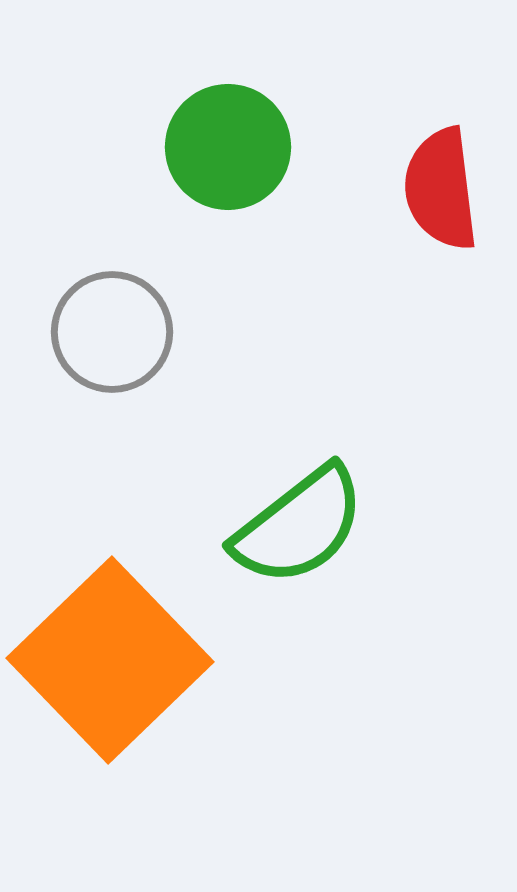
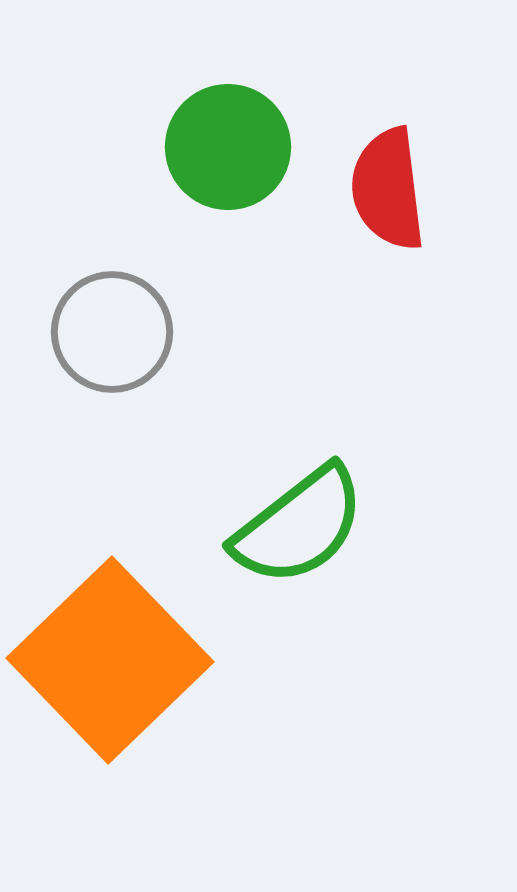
red semicircle: moved 53 px left
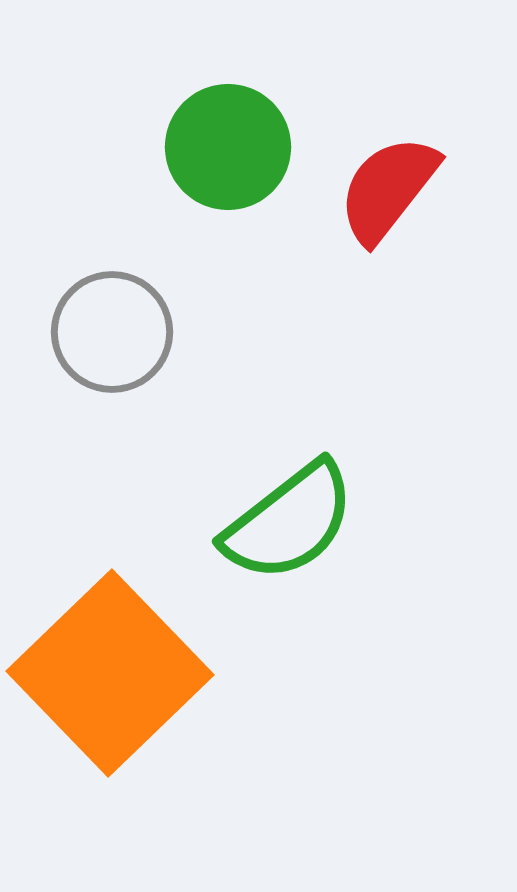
red semicircle: rotated 45 degrees clockwise
green semicircle: moved 10 px left, 4 px up
orange square: moved 13 px down
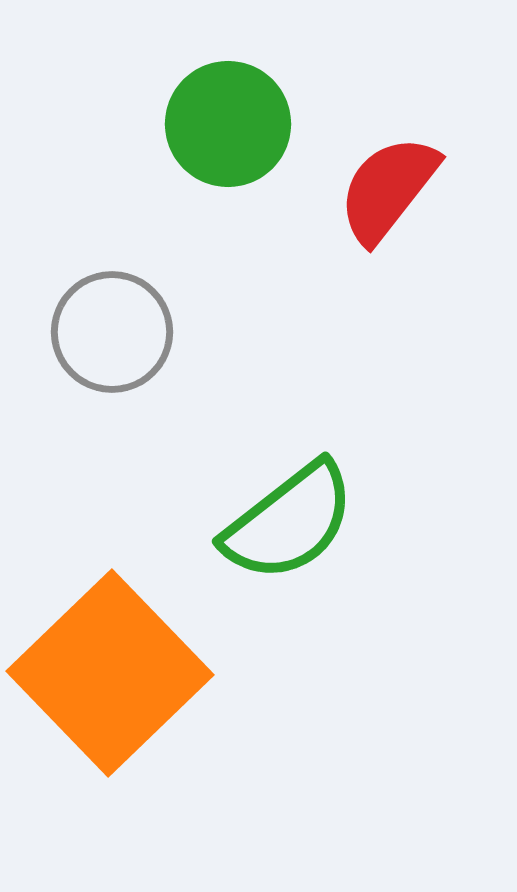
green circle: moved 23 px up
